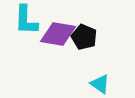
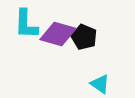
cyan L-shape: moved 4 px down
purple diamond: rotated 6 degrees clockwise
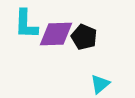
purple diamond: moved 2 px left; rotated 18 degrees counterclockwise
cyan triangle: rotated 45 degrees clockwise
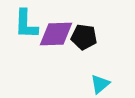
black pentagon: rotated 15 degrees counterclockwise
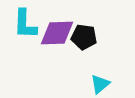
cyan L-shape: moved 1 px left
purple diamond: moved 1 px right, 1 px up
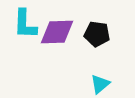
purple diamond: moved 1 px up
black pentagon: moved 13 px right, 3 px up
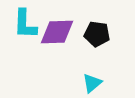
cyan triangle: moved 8 px left, 1 px up
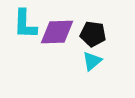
black pentagon: moved 4 px left
cyan triangle: moved 22 px up
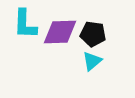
purple diamond: moved 3 px right
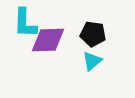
cyan L-shape: moved 1 px up
purple diamond: moved 12 px left, 8 px down
